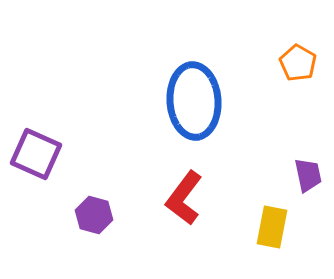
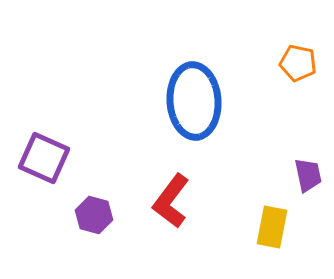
orange pentagon: rotated 18 degrees counterclockwise
purple square: moved 8 px right, 4 px down
red L-shape: moved 13 px left, 3 px down
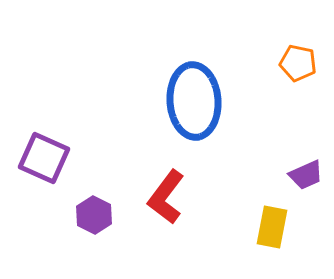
purple trapezoid: moved 2 px left; rotated 78 degrees clockwise
red L-shape: moved 5 px left, 4 px up
purple hexagon: rotated 12 degrees clockwise
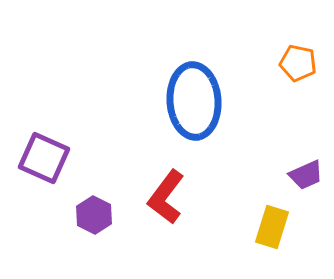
yellow rectangle: rotated 6 degrees clockwise
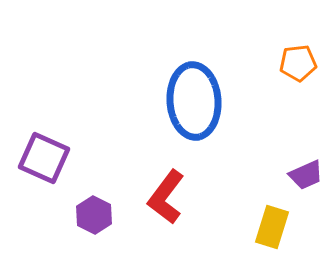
orange pentagon: rotated 18 degrees counterclockwise
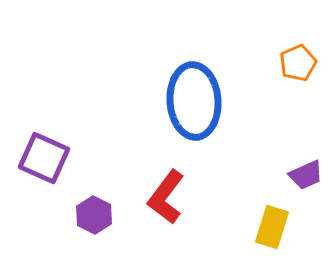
orange pentagon: rotated 18 degrees counterclockwise
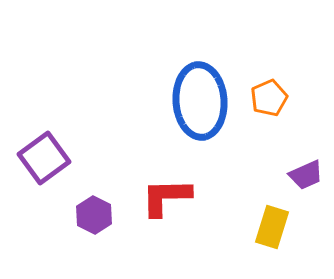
orange pentagon: moved 29 px left, 35 px down
blue ellipse: moved 6 px right
purple square: rotated 30 degrees clockwise
red L-shape: rotated 52 degrees clockwise
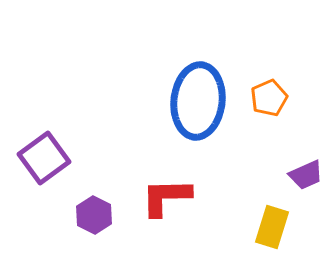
blue ellipse: moved 2 px left; rotated 10 degrees clockwise
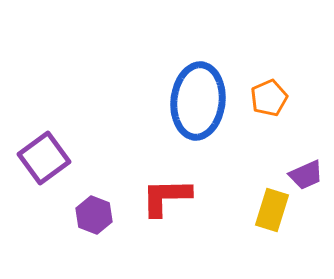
purple hexagon: rotated 6 degrees counterclockwise
yellow rectangle: moved 17 px up
